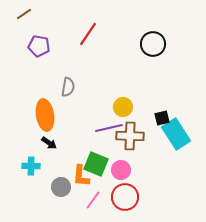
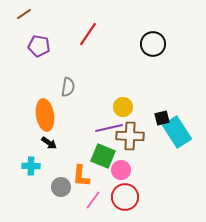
cyan rectangle: moved 1 px right, 2 px up
green square: moved 7 px right, 8 px up
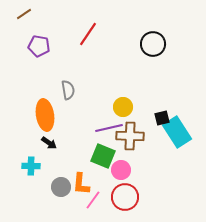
gray semicircle: moved 3 px down; rotated 18 degrees counterclockwise
orange L-shape: moved 8 px down
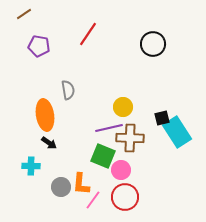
brown cross: moved 2 px down
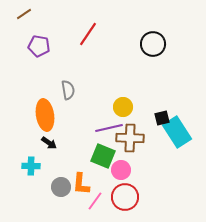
pink line: moved 2 px right, 1 px down
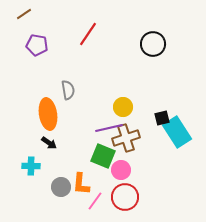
purple pentagon: moved 2 px left, 1 px up
orange ellipse: moved 3 px right, 1 px up
brown cross: moved 4 px left; rotated 20 degrees counterclockwise
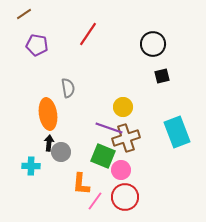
gray semicircle: moved 2 px up
black square: moved 42 px up
purple line: rotated 32 degrees clockwise
cyan rectangle: rotated 12 degrees clockwise
black arrow: rotated 119 degrees counterclockwise
gray circle: moved 35 px up
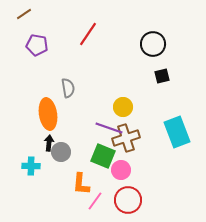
red circle: moved 3 px right, 3 px down
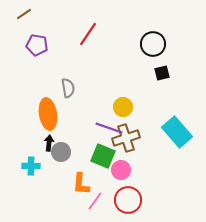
black square: moved 3 px up
cyan rectangle: rotated 20 degrees counterclockwise
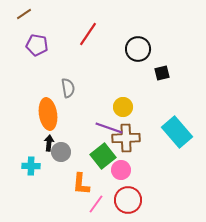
black circle: moved 15 px left, 5 px down
brown cross: rotated 16 degrees clockwise
green square: rotated 30 degrees clockwise
pink line: moved 1 px right, 3 px down
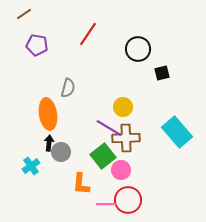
gray semicircle: rotated 24 degrees clockwise
purple line: rotated 12 degrees clockwise
cyan cross: rotated 36 degrees counterclockwise
pink line: moved 10 px right; rotated 54 degrees clockwise
